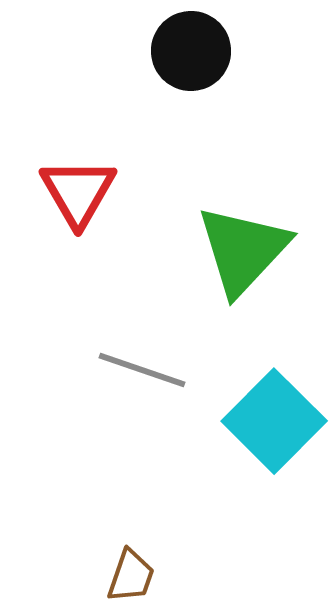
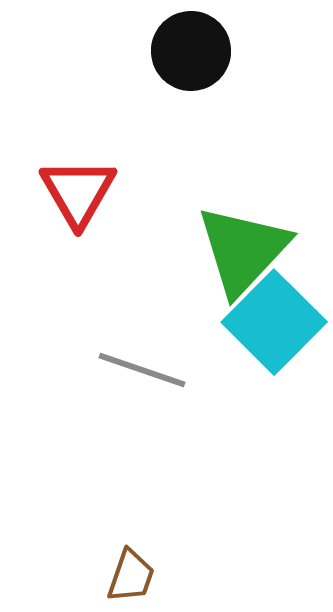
cyan square: moved 99 px up
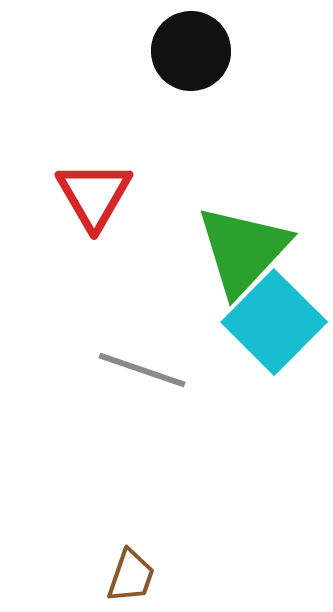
red triangle: moved 16 px right, 3 px down
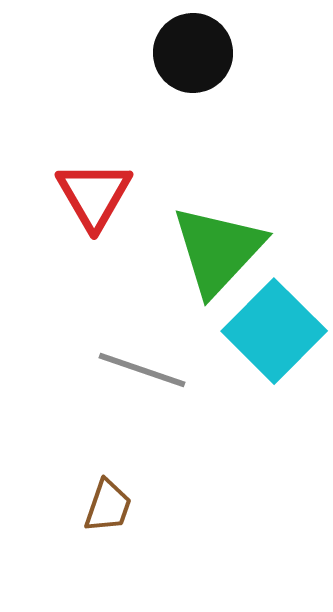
black circle: moved 2 px right, 2 px down
green triangle: moved 25 px left
cyan square: moved 9 px down
brown trapezoid: moved 23 px left, 70 px up
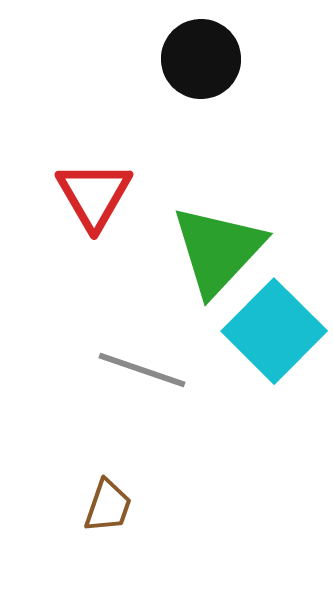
black circle: moved 8 px right, 6 px down
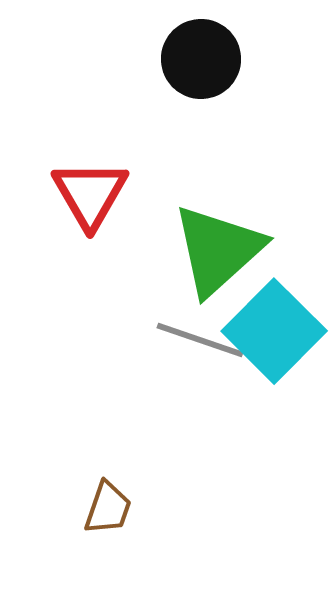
red triangle: moved 4 px left, 1 px up
green triangle: rotated 5 degrees clockwise
gray line: moved 58 px right, 30 px up
brown trapezoid: moved 2 px down
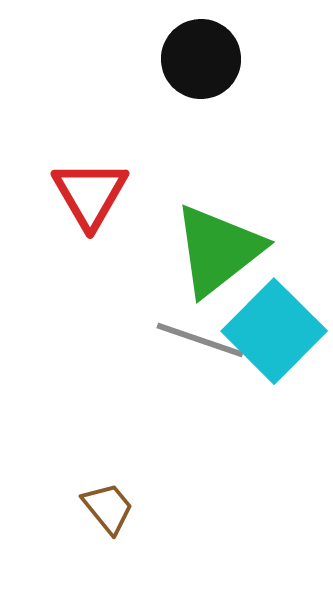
green triangle: rotated 4 degrees clockwise
brown trapezoid: rotated 58 degrees counterclockwise
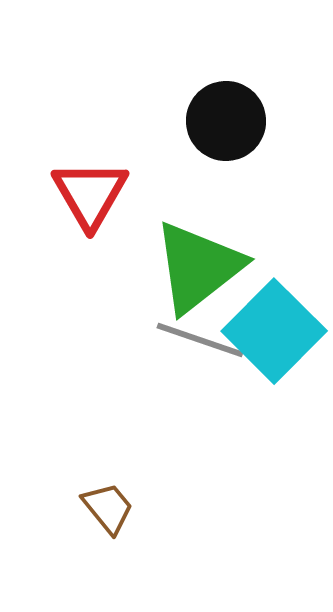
black circle: moved 25 px right, 62 px down
green triangle: moved 20 px left, 17 px down
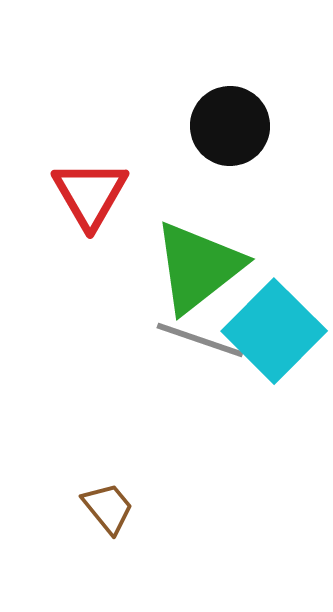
black circle: moved 4 px right, 5 px down
